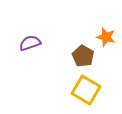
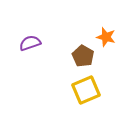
yellow square: rotated 36 degrees clockwise
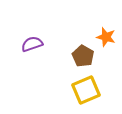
purple semicircle: moved 2 px right, 1 px down
